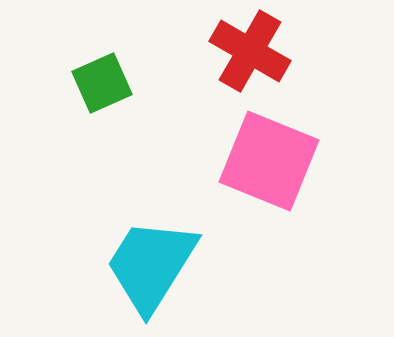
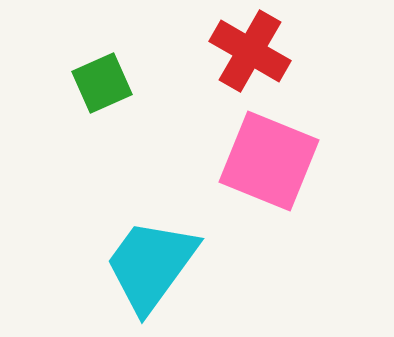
cyan trapezoid: rotated 4 degrees clockwise
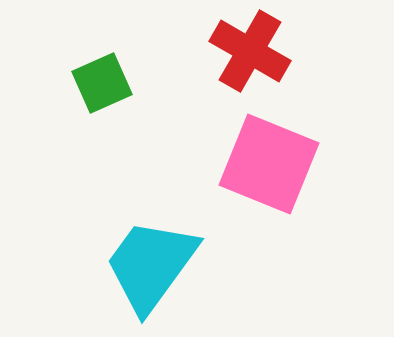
pink square: moved 3 px down
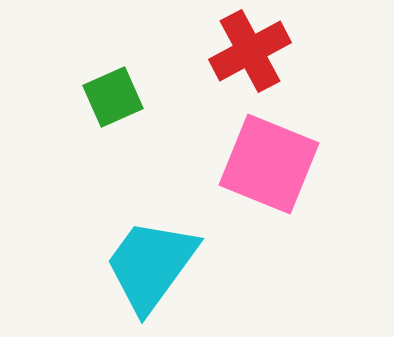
red cross: rotated 32 degrees clockwise
green square: moved 11 px right, 14 px down
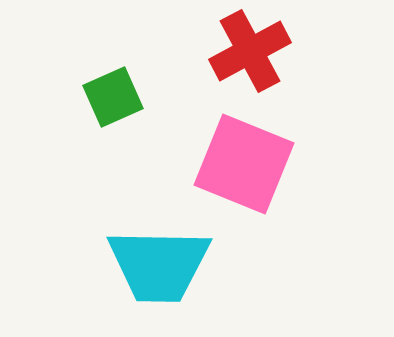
pink square: moved 25 px left
cyan trapezoid: moved 8 px right; rotated 125 degrees counterclockwise
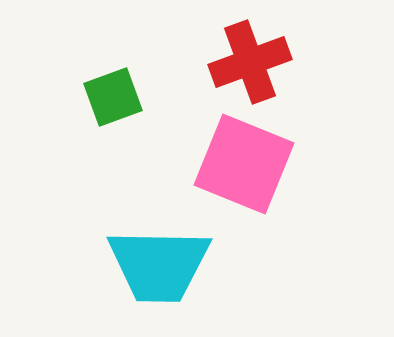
red cross: moved 11 px down; rotated 8 degrees clockwise
green square: rotated 4 degrees clockwise
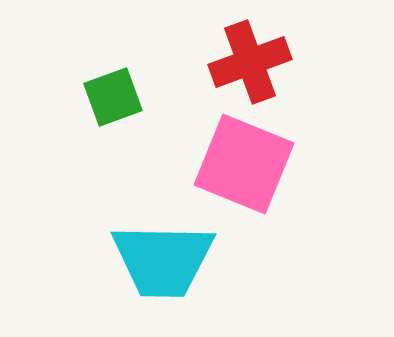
cyan trapezoid: moved 4 px right, 5 px up
